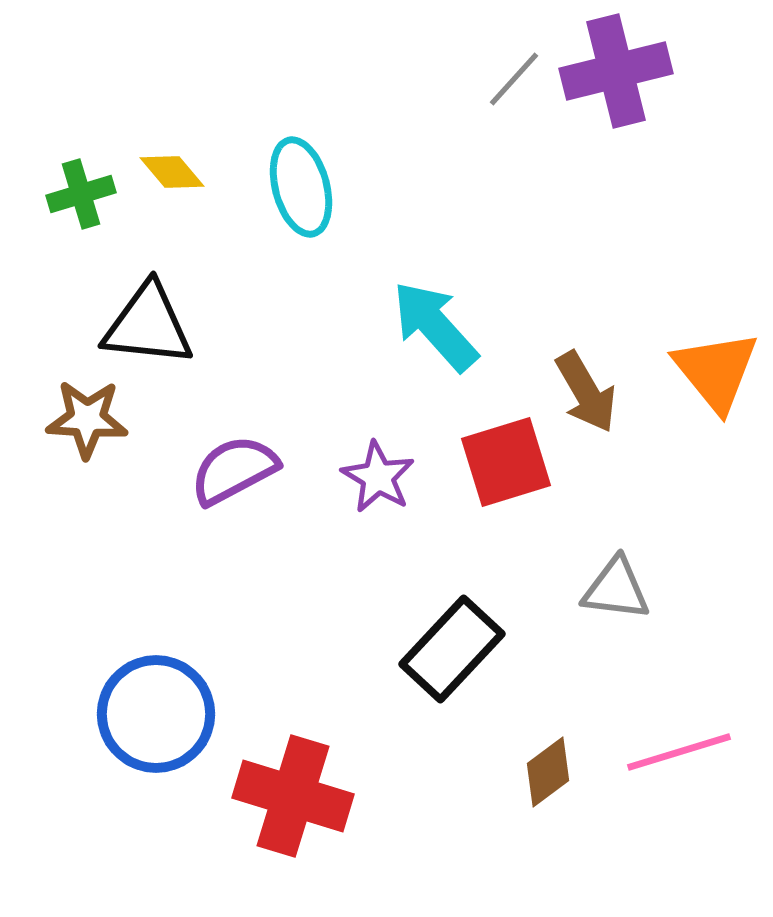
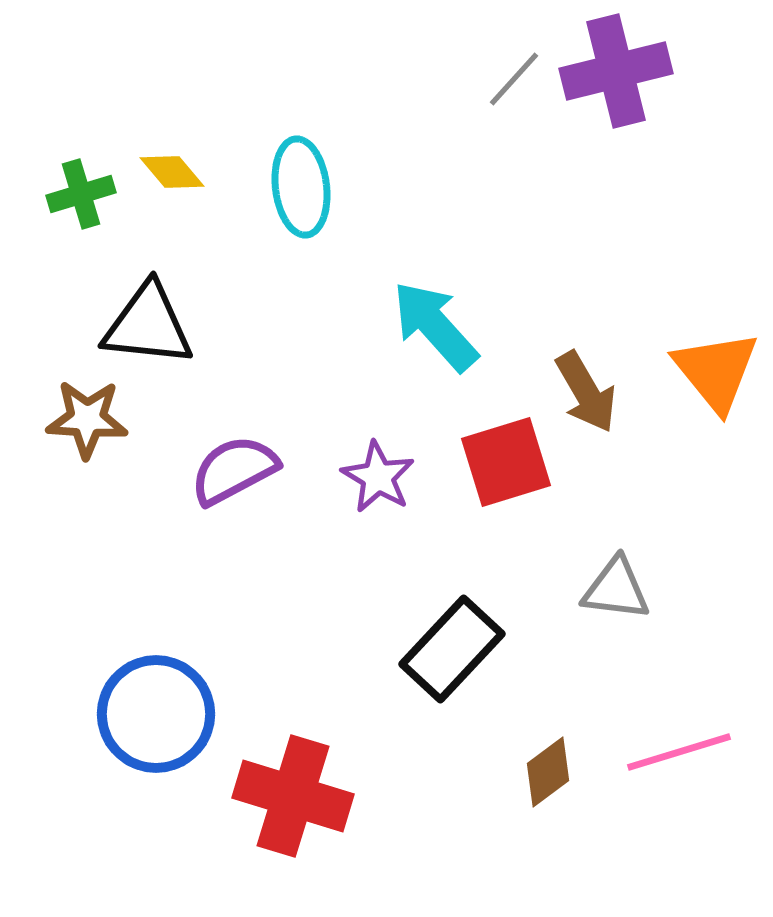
cyan ellipse: rotated 8 degrees clockwise
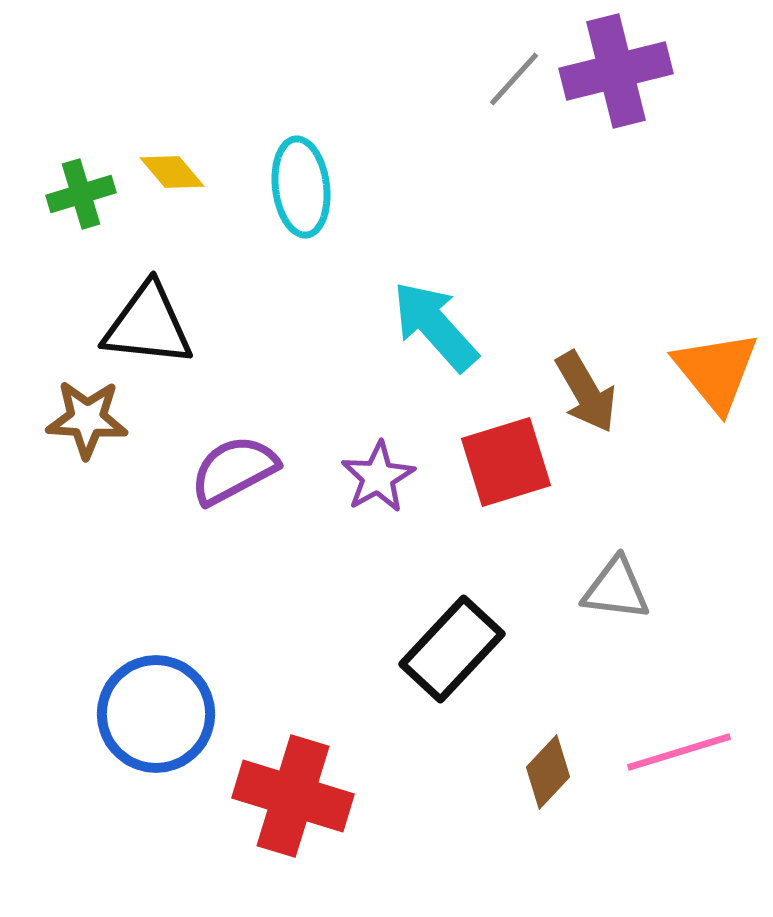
purple star: rotated 12 degrees clockwise
brown diamond: rotated 10 degrees counterclockwise
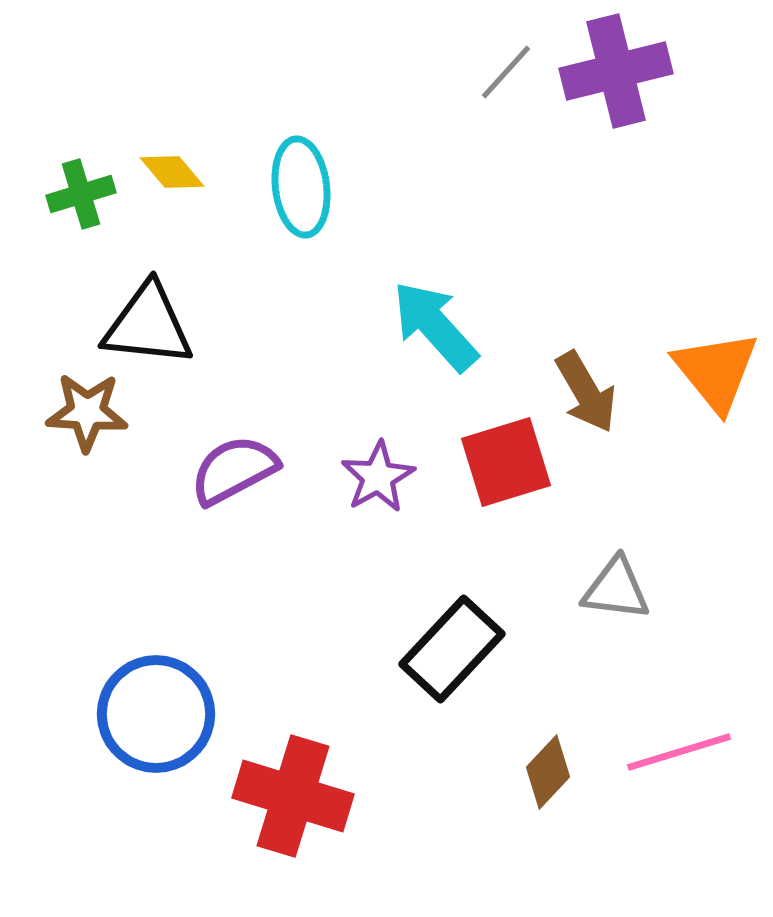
gray line: moved 8 px left, 7 px up
brown star: moved 7 px up
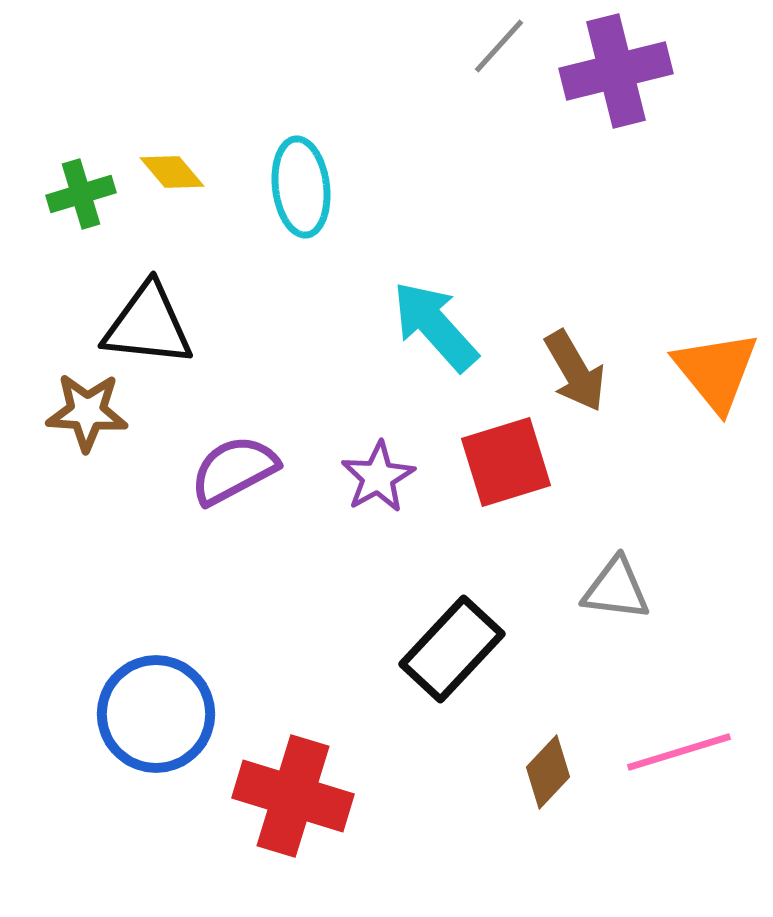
gray line: moved 7 px left, 26 px up
brown arrow: moved 11 px left, 21 px up
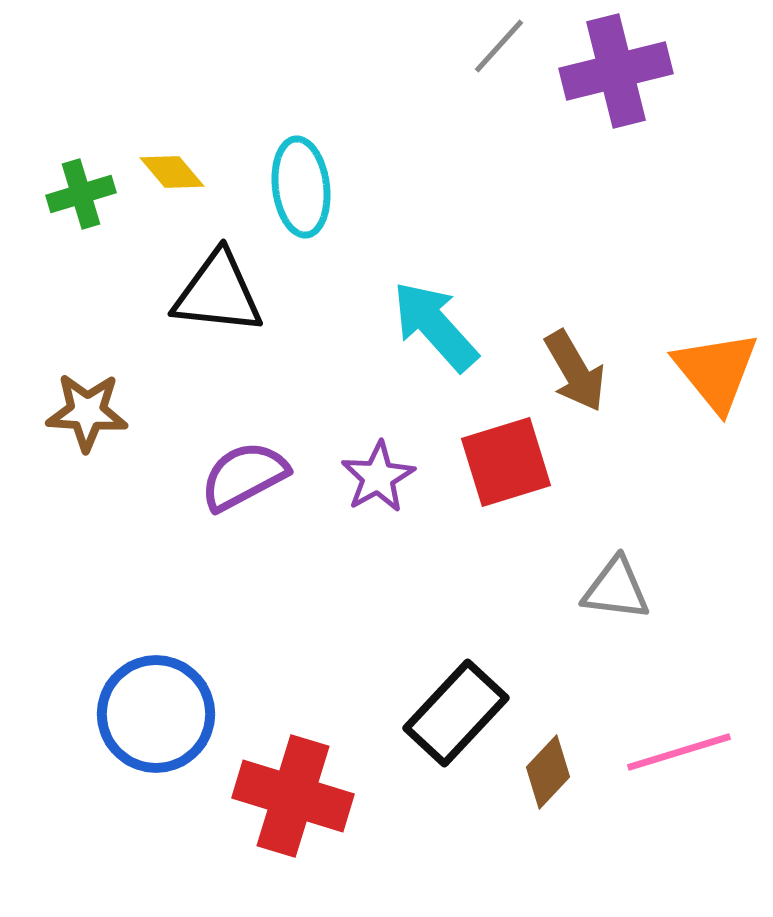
black triangle: moved 70 px right, 32 px up
purple semicircle: moved 10 px right, 6 px down
black rectangle: moved 4 px right, 64 px down
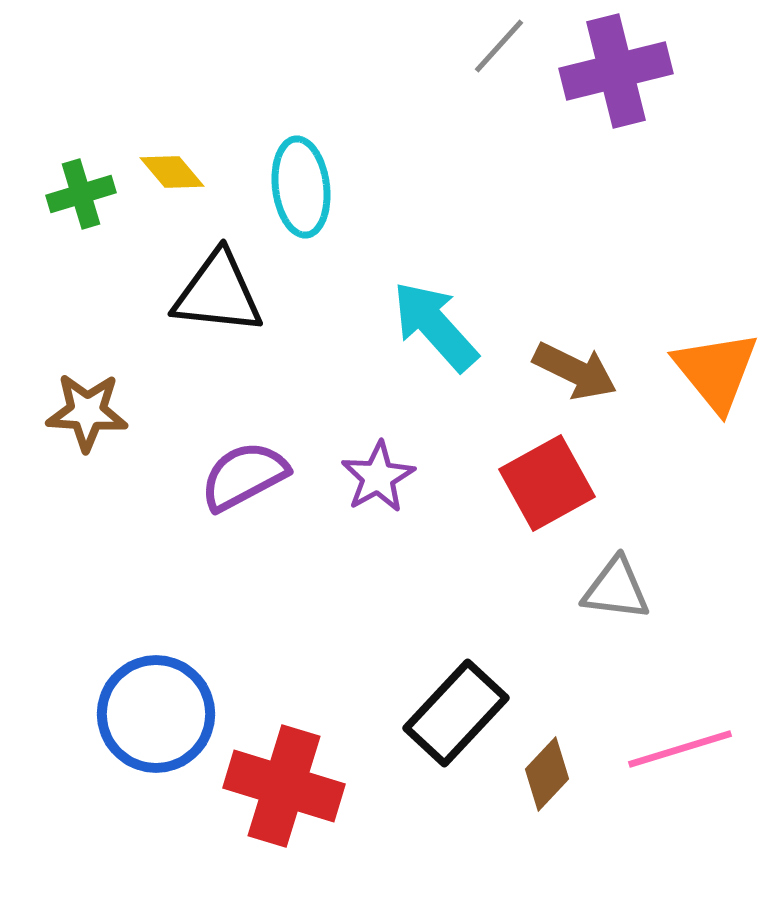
brown arrow: rotated 34 degrees counterclockwise
red square: moved 41 px right, 21 px down; rotated 12 degrees counterclockwise
pink line: moved 1 px right, 3 px up
brown diamond: moved 1 px left, 2 px down
red cross: moved 9 px left, 10 px up
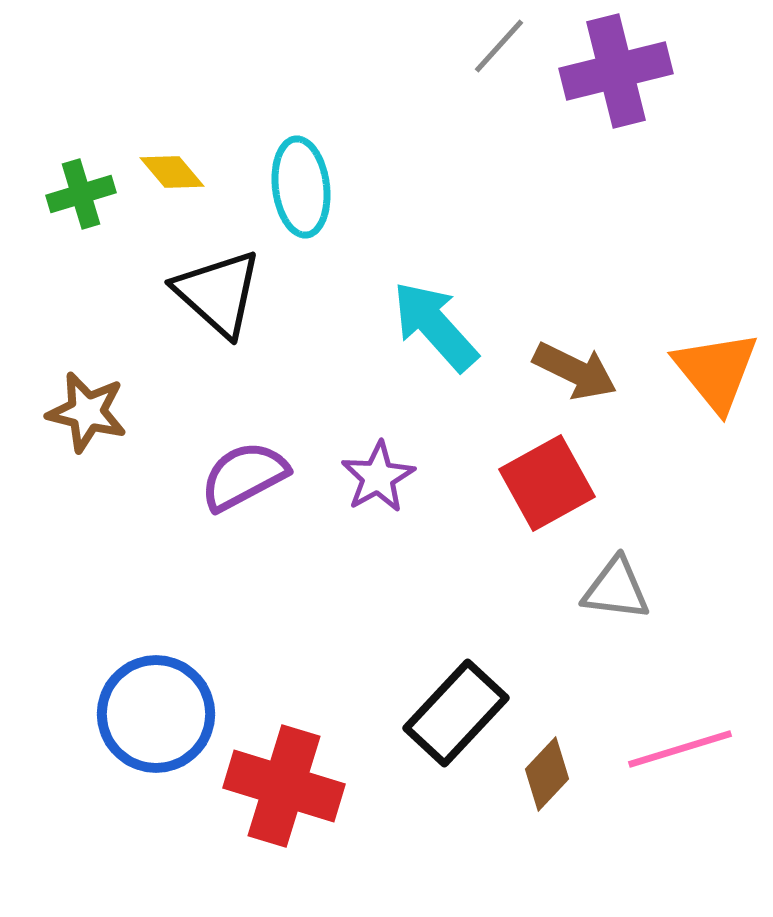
black triangle: rotated 36 degrees clockwise
brown star: rotated 10 degrees clockwise
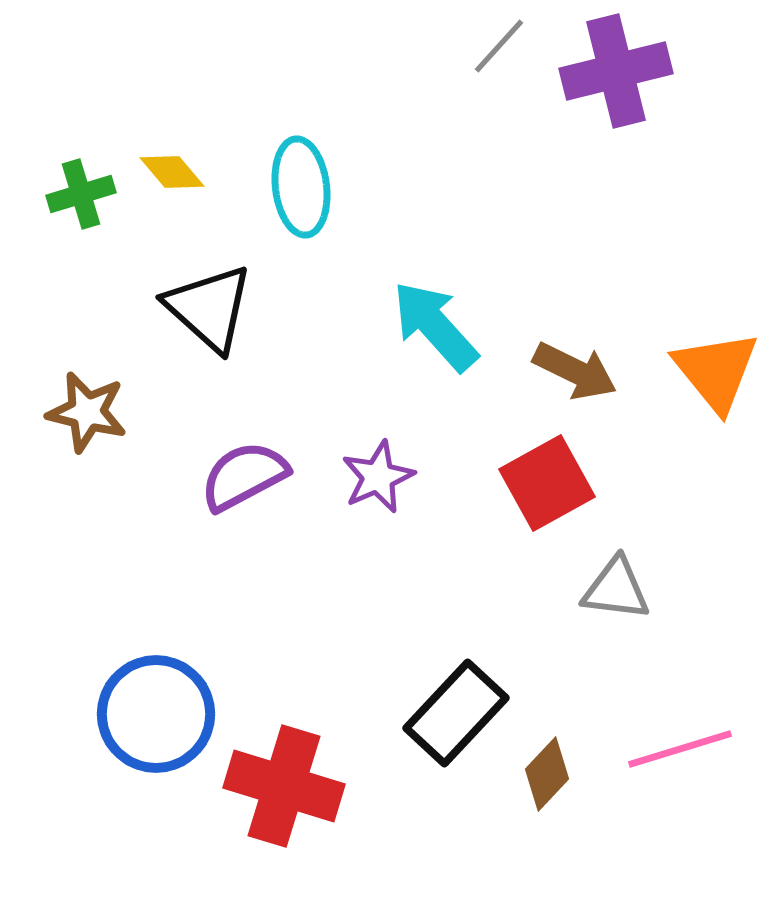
black triangle: moved 9 px left, 15 px down
purple star: rotated 6 degrees clockwise
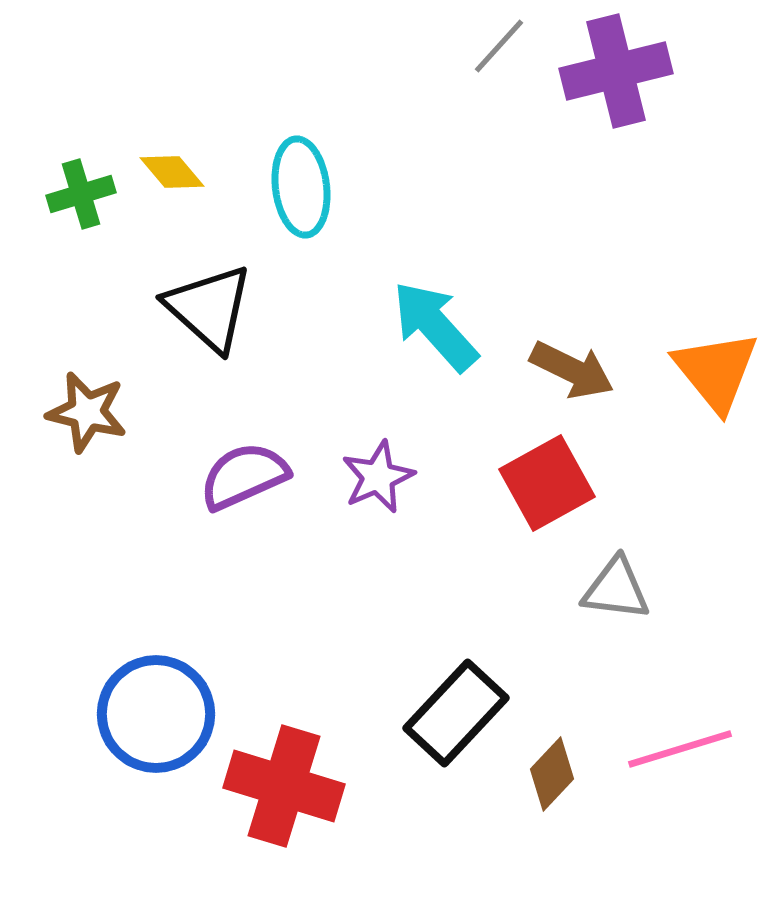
brown arrow: moved 3 px left, 1 px up
purple semicircle: rotated 4 degrees clockwise
brown diamond: moved 5 px right
